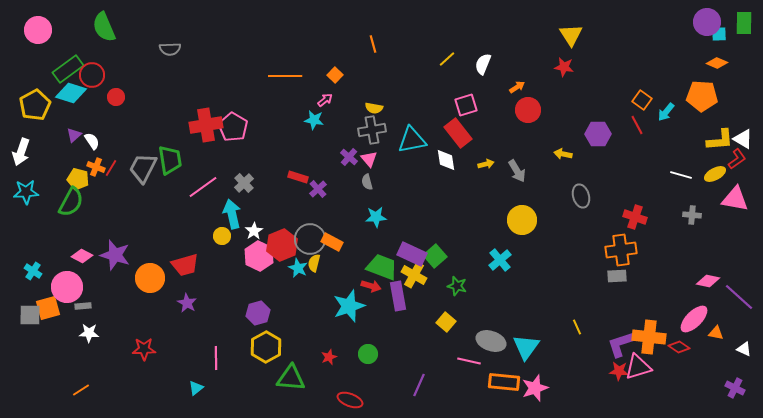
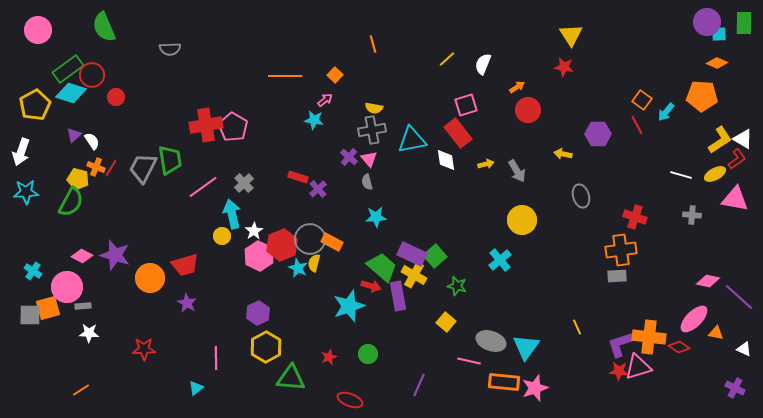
yellow L-shape at (720, 140): rotated 28 degrees counterclockwise
green trapezoid at (382, 267): rotated 20 degrees clockwise
purple hexagon at (258, 313): rotated 10 degrees counterclockwise
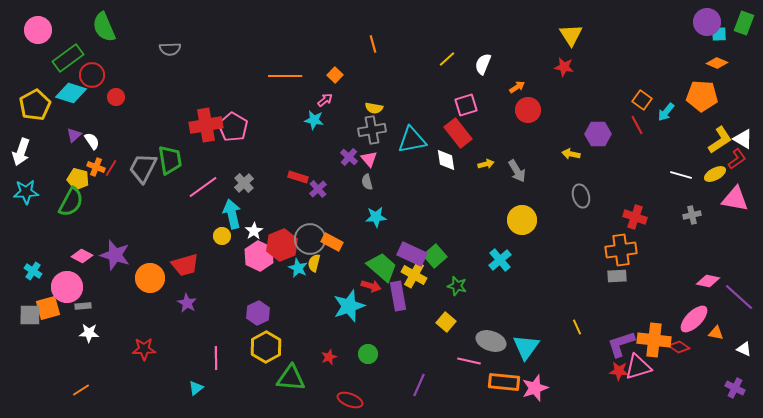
green rectangle at (744, 23): rotated 20 degrees clockwise
green rectangle at (68, 69): moved 11 px up
yellow arrow at (563, 154): moved 8 px right
gray cross at (692, 215): rotated 18 degrees counterclockwise
orange cross at (649, 337): moved 5 px right, 3 px down
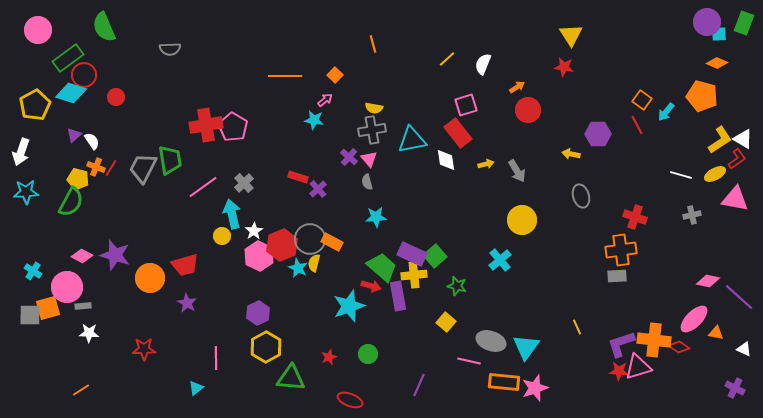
red circle at (92, 75): moved 8 px left
orange pentagon at (702, 96): rotated 12 degrees clockwise
yellow cross at (414, 275): rotated 35 degrees counterclockwise
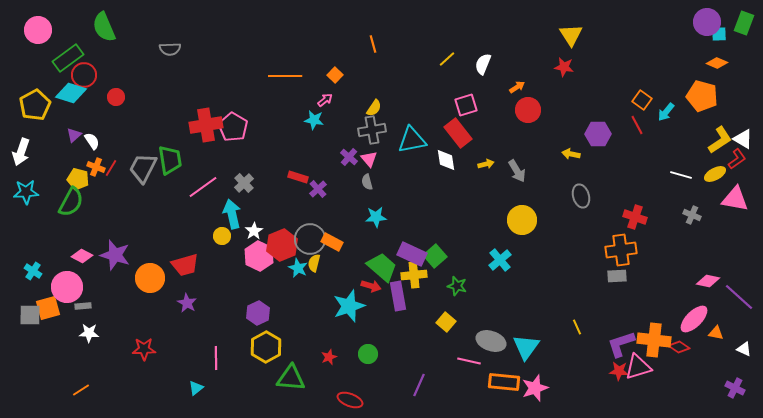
yellow semicircle at (374, 108): rotated 66 degrees counterclockwise
gray cross at (692, 215): rotated 36 degrees clockwise
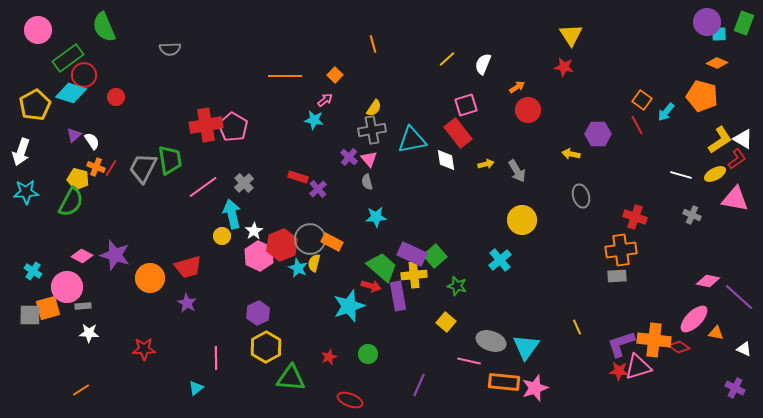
red trapezoid at (185, 265): moved 3 px right, 2 px down
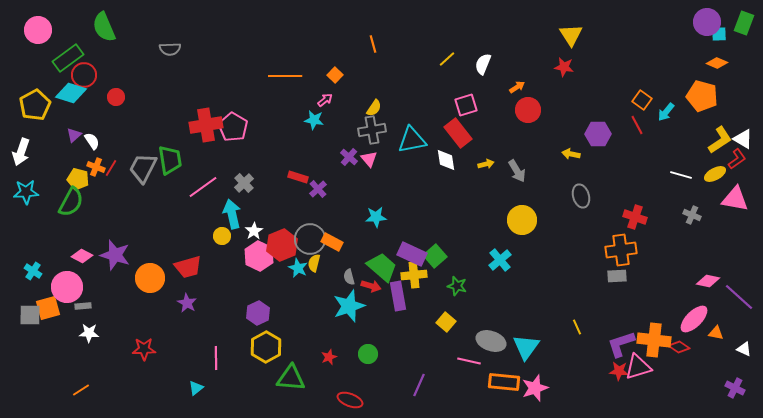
gray semicircle at (367, 182): moved 18 px left, 95 px down
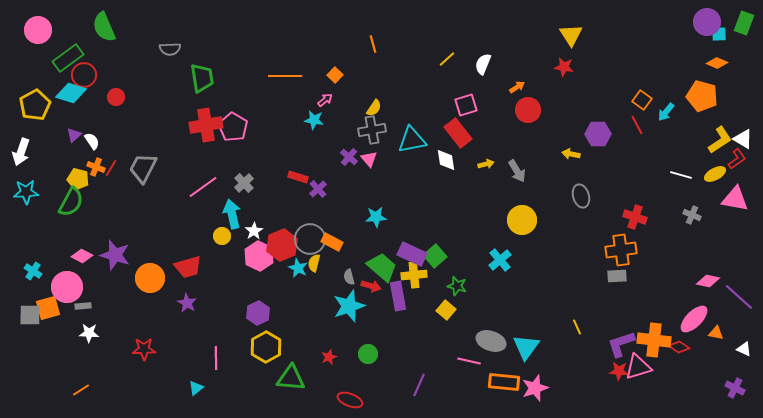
green trapezoid at (170, 160): moved 32 px right, 82 px up
yellow square at (446, 322): moved 12 px up
